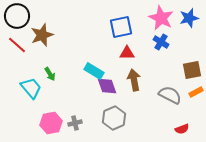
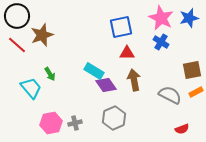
purple diamond: moved 1 px left, 1 px up; rotated 15 degrees counterclockwise
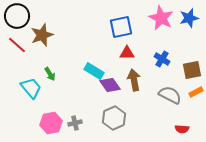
blue cross: moved 1 px right, 17 px down
purple diamond: moved 4 px right
red semicircle: rotated 24 degrees clockwise
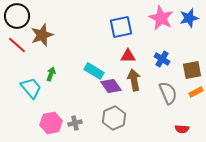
red triangle: moved 1 px right, 3 px down
green arrow: moved 1 px right; rotated 128 degrees counterclockwise
purple diamond: moved 1 px right, 1 px down
gray semicircle: moved 2 px left, 2 px up; rotated 40 degrees clockwise
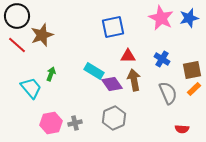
blue square: moved 8 px left
purple diamond: moved 1 px right, 2 px up
orange rectangle: moved 2 px left, 3 px up; rotated 16 degrees counterclockwise
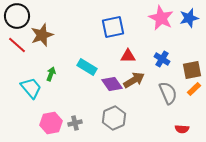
cyan rectangle: moved 7 px left, 4 px up
brown arrow: rotated 70 degrees clockwise
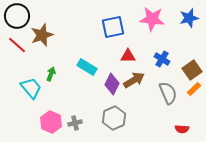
pink star: moved 9 px left, 1 px down; rotated 20 degrees counterclockwise
brown square: rotated 24 degrees counterclockwise
purple diamond: rotated 60 degrees clockwise
pink hexagon: moved 1 px up; rotated 25 degrees counterclockwise
